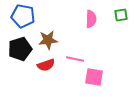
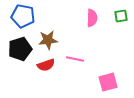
green square: moved 1 px down
pink semicircle: moved 1 px right, 1 px up
pink square: moved 14 px right, 5 px down; rotated 24 degrees counterclockwise
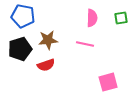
green square: moved 2 px down
pink line: moved 10 px right, 15 px up
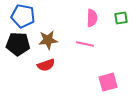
black pentagon: moved 2 px left, 5 px up; rotated 20 degrees clockwise
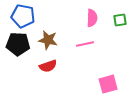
green square: moved 1 px left, 2 px down
brown star: rotated 18 degrees clockwise
pink line: rotated 24 degrees counterclockwise
red semicircle: moved 2 px right, 1 px down
pink square: moved 2 px down
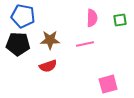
brown star: moved 2 px right; rotated 12 degrees counterclockwise
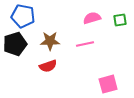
pink semicircle: rotated 108 degrees counterclockwise
brown star: moved 1 px down
black pentagon: moved 3 px left; rotated 20 degrees counterclockwise
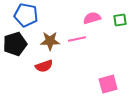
blue pentagon: moved 3 px right, 1 px up
pink line: moved 8 px left, 5 px up
red semicircle: moved 4 px left
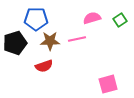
blue pentagon: moved 10 px right, 4 px down; rotated 10 degrees counterclockwise
green square: rotated 24 degrees counterclockwise
black pentagon: moved 1 px up
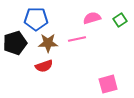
brown star: moved 2 px left, 2 px down
